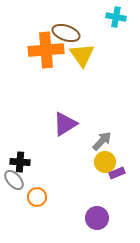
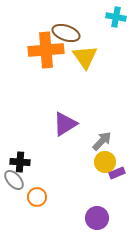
yellow triangle: moved 3 px right, 2 px down
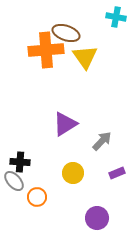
yellow circle: moved 32 px left, 11 px down
gray ellipse: moved 1 px down
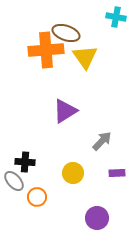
purple triangle: moved 13 px up
black cross: moved 5 px right
purple rectangle: rotated 21 degrees clockwise
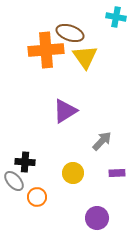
brown ellipse: moved 4 px right
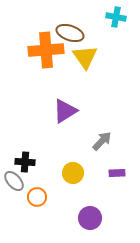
purple circle: moved 7 px left
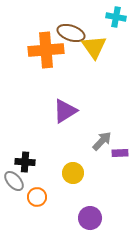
brown ellipse: moved 1 px right
yellow triangle: moved 9 px right, 10 px up
purple rectangle: moved 3 px right, 20 px up
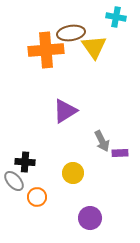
brown ellipse: rotated 28 degrees counterclockwise
gray arrow: rotated 110 degrees clockwise
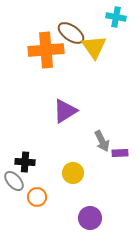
brown ellipse: rotated 44 degrees clockwise
